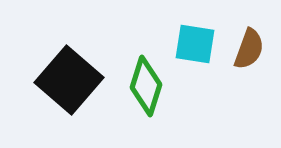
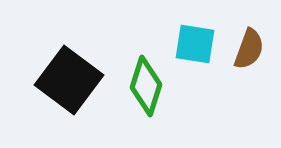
black square: rotated 4 degrees counterclockwise
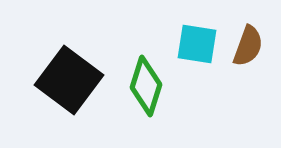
cyan square: moved 2 px right
brown semicircle: moved 1 px left, 3 px up
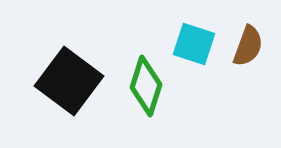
cyan square: moved 3 px left; rotated 9 degrees clockwise
black square: moved 1 px down
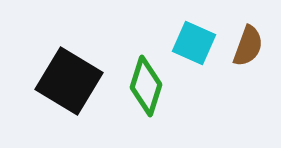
cyan square: moved 1 px up; rotated 6 degrees clockwise
black square: rotated 6 degrees counterclockwise
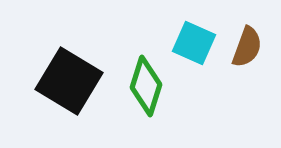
brown semicircle: moved 1 px left, 1 px down
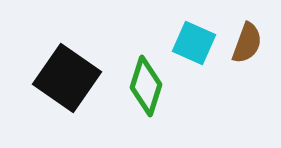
brown semicircle: moved 4 px up
black square: moved 2 px left, 3 px up; rotated 4 degrees clockwise
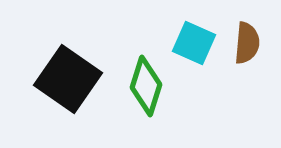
brown semicircle: rotated 15 degrees counterclockwise
black square: moved 1 px right, 1 px down
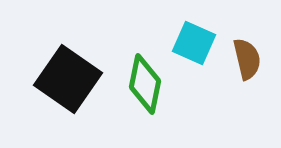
brown semicircle: moved 16 px down; rotated 18 degrees counterclockwise
green diamond: moved 1 px left, 2 px up; rotated 6 degrees counterclockwise
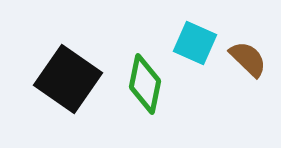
cyan square: moved 1 px right
brown semicircle: moved 1 px right; rotated 33 degrees counterclockwise
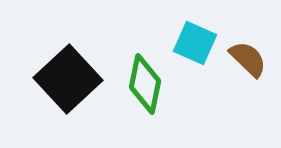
black square: rotated 12 degrees clockwise
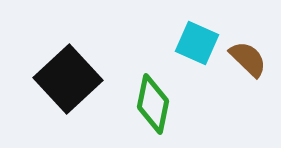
cyan square: moved 2 px right
green diamond: moved 8 px right, 20 px down
